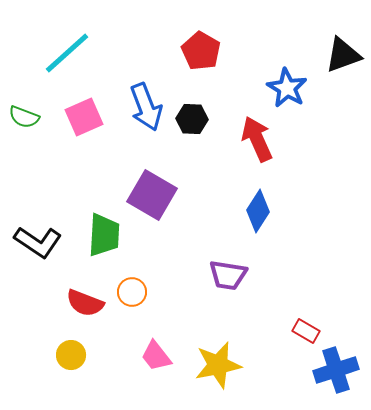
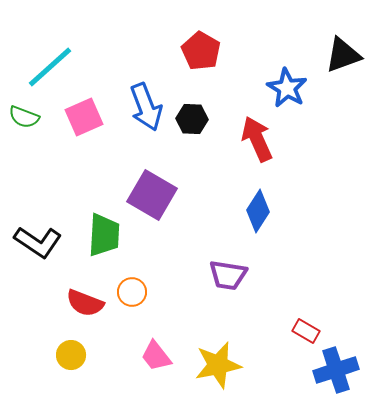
cyan line: moved 17 px left, 14 px down
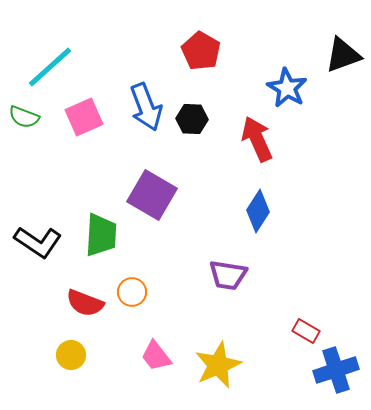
green trapezoid: moved 3 px left
yellow star: rotated 12 degrees counterclockwise
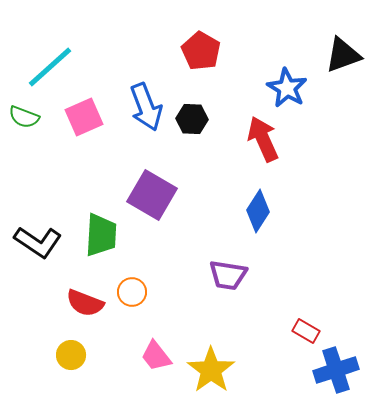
red arrow: moved 6 px right
yellow star: moved 7 px left, 5 px down; rotated 12 degrees counterclockwise
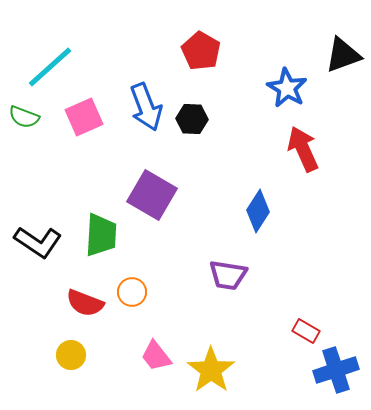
red arrow: moved 40 px right, 10 px down
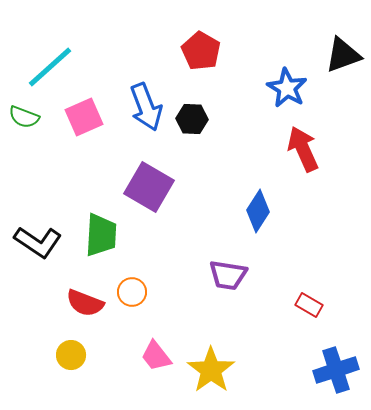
purple square: moved 3 px left, 8 px up
red rectangle: moved 3 px right, 26 px up
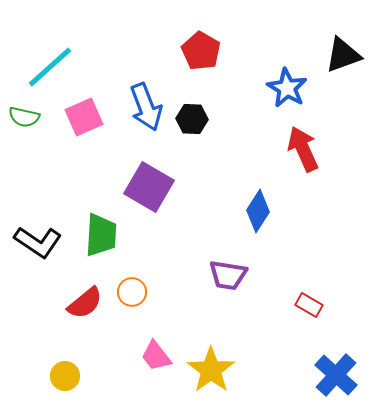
green semicircle: rotated 8 degrees counterclockwise
red semicircle: rotated 60 degrees counterclockwise
yellow circle: moved 6 px left, 21 px down
blue cross: moved 5 px down; rotated 30 degrees counterclockwise
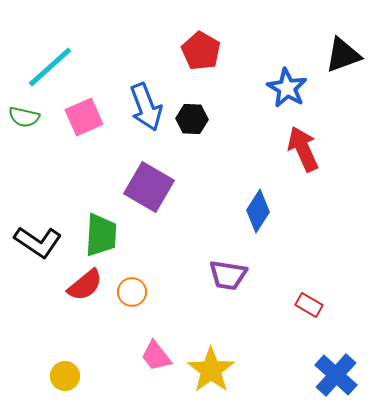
red semicircle: moved 18 px up
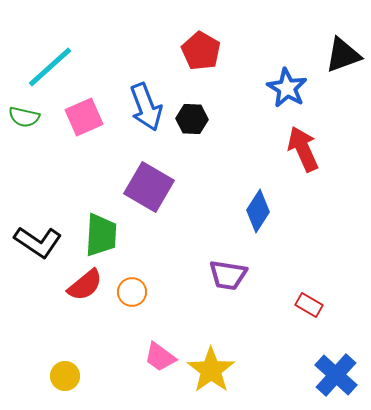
pink trapezoid: moved 4 px right, 1 px down; rotated 16 degrees counterclockwise
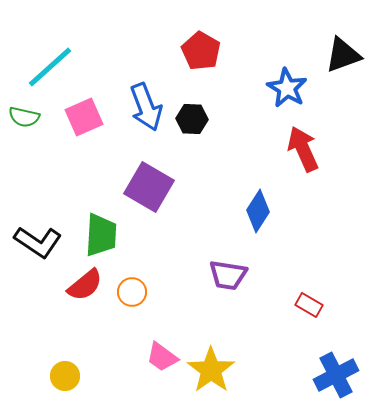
pink trapezoid: moved 2 px right
blue cross: rotated 21 degrees clockwise
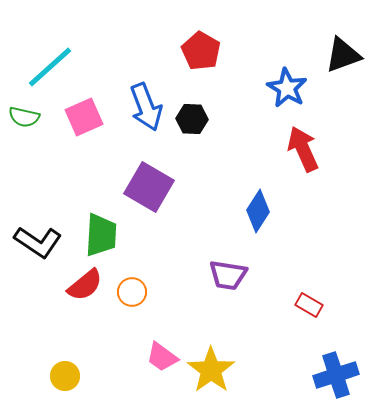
blue cross: rotated 9 degrees clockwise
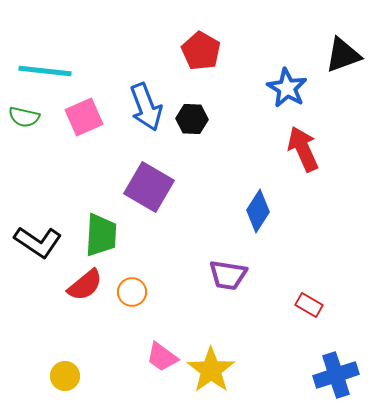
cyan line: moved 5 px left, 4 px down; rotated 48 degrees clockwise
